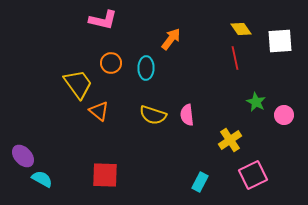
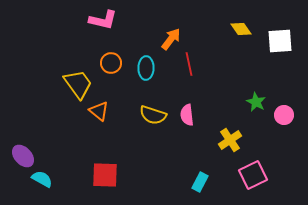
red line: moved 46 px left, 6 px down
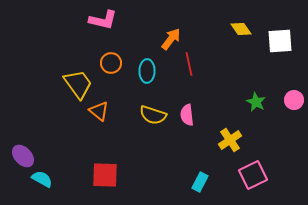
cyan ellipse: moved 1 px right, 3 px down
pink circle: moved 10 px right, 15 px up
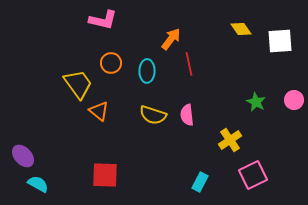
cyan semicircle: moved 4 px left, 5 px down
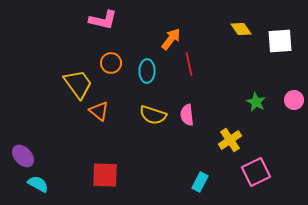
pink square: moved 3 px right, 3 px up
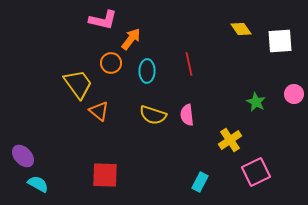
orange arrow: moved 40 px left
pink circle: moved 6 px up
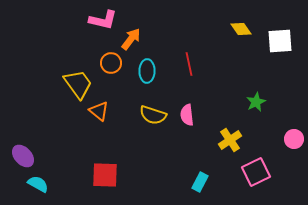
pink circle: moved 45 px down
green star: rotated 18 degrees clockwise
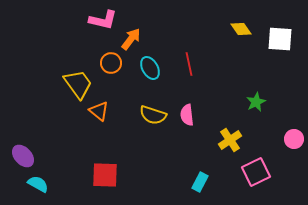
white square: moved 2 px up; rotated 8 degrees clockwise
cyan ellipse: moved 3 px right, 3 px up; rotated 30 degrees counterclockwise
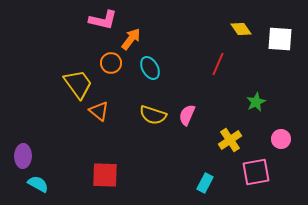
red line: moved 29 px right; rotated 35 degrees clockwise
pink semicircle: rotated 30 degrees clockwise
pink circle: moved 13 px left
purple ellipse: rotated 45 degrees clockwise
pink square: rotated 16 degrees clockwise
cyan rectangle: moved 5 px right, 1 px down
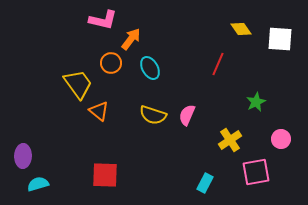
cyan semicircle: rotated 45 degrees counterclockwise
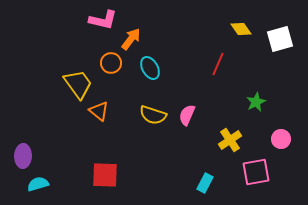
white square: rotated 20 degrees counterclockwise
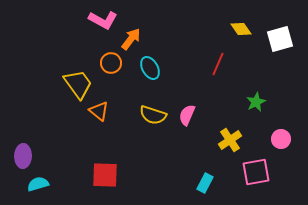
pink L-shape: rotated 16 degrees clockwise
